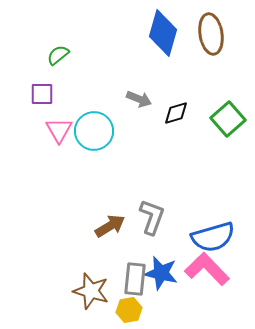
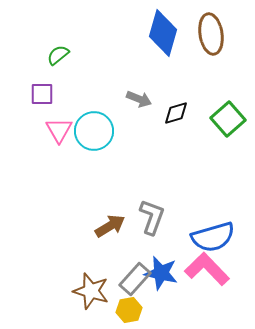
gray rectangle: rotated 36 degrees clockwise
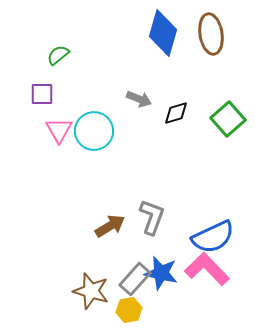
blue semicircle: rotated 9 degrees counterclockwise
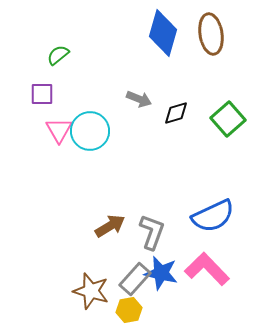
cyan circle: moved 4 px left
gray L-shape: moved 15 px down
blue semicircle: moved 21 px up
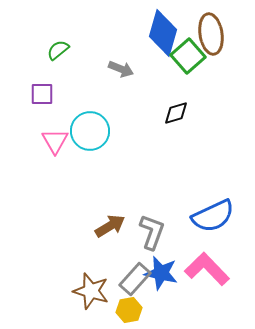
green semicircle: moved 5 px up
gray arrow: moved 18 px left, 30 px up
green square: moved 40 px left, 63 px up
pink triangle: moved 4 px left, 11 px down
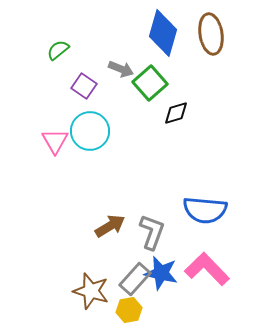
green square: moved 38 px left, 27 px down
purple square: moved 42 px right, 8 px up; rotated 35 degrees clockwise
blue semicircle: moved 8 px left, 6 px up; rotated 30 degrees clockwise
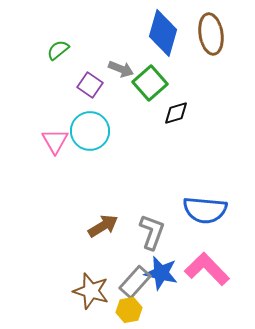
purple square: moved 6 px right, 1 px up
brown arrow: moved 7 px left
gray rectangle: moved 3 px down
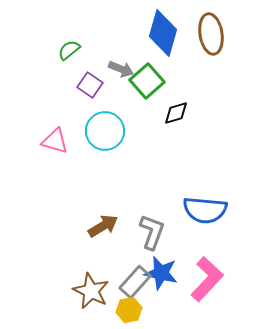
green semicircle: moved 11 px right
green square: moved 3 px left, 2 px up
cyan circle: moved 15 px right
pink triangle: rotated 44 degrees counterclockwise
pink L-shape: moved 10 px down; rotated 87 degrees clockwise
brown star: rotated 9 degrees clockwise
